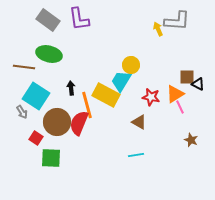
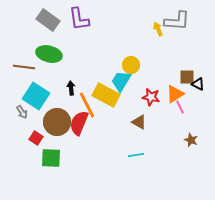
orange line: rotated 12 degrees counterclockwise
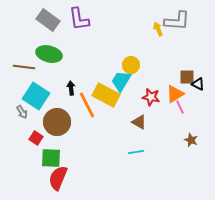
red semicircle: moved 21 px left, 55 px down
cyan line: moved 3 px up
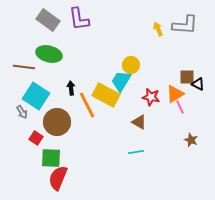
gray L-shape: moved 8 px right, 4 px down
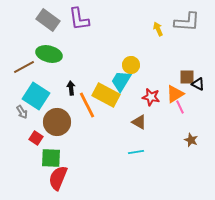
gray L-shape: moved 2 px right, 3 px up
brown line: rotated 35 degrees counterclockwise
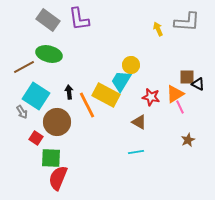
black arrow: moved 2 px left, 4 px down
brown star: moved 3 px left; rotated 24 degrees clockwise
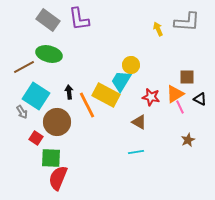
black triangle: moved 2 px right, 15 px down
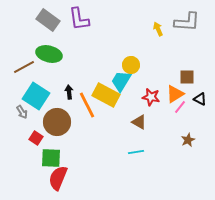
pink line: rotated 64 degrees clockwise
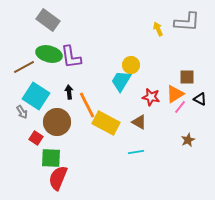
purple L-shape: moved 8 px left, 38 px down
yellow rectangle: moved 28 px down
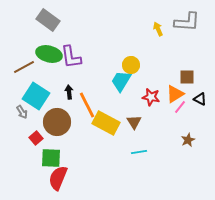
brown triangle: moved 5 px left; rotated 28 degrees clockwise
red square: rotated 16 degrees clockwise
cyan line: moved 3 px right
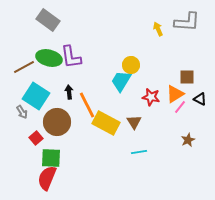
green ellipse: moved 4 px down
red semicircle: moved 11 px left
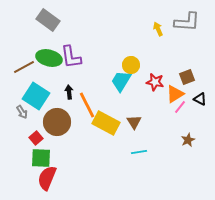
brown square: rotated 21 degrees counterclockwise
red star: moved 4 px right, 15 px up
green square: moved 10 px left
